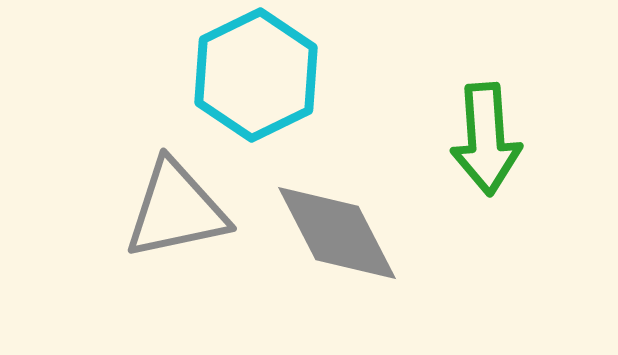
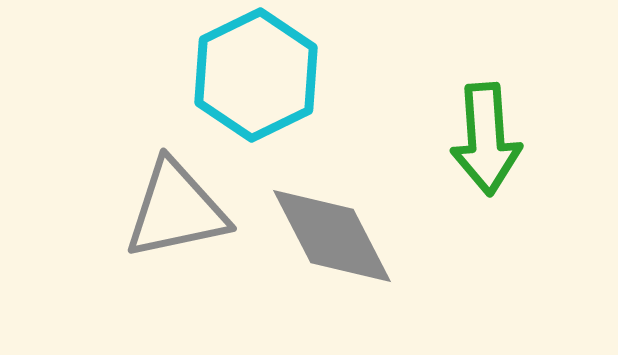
gray diamond: moved 5 px left, 3 px down
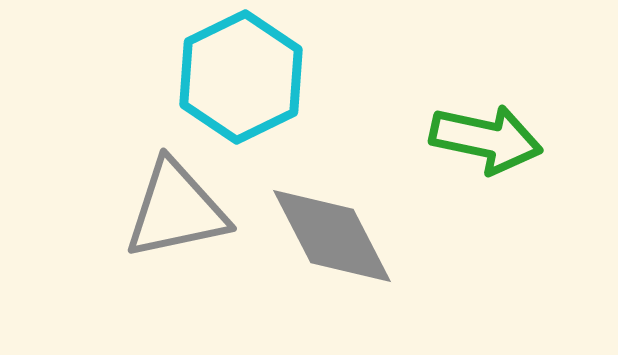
cyan hexagon: moved 15 px left, 2 px down
green arrow: rotated 74 degrees counterclockwise
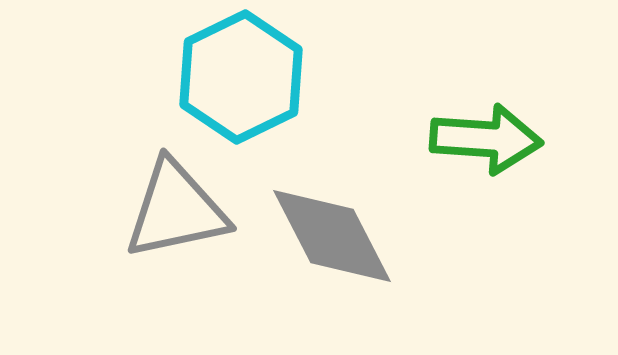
green arrow: rotated 8 degrees counterclockwise
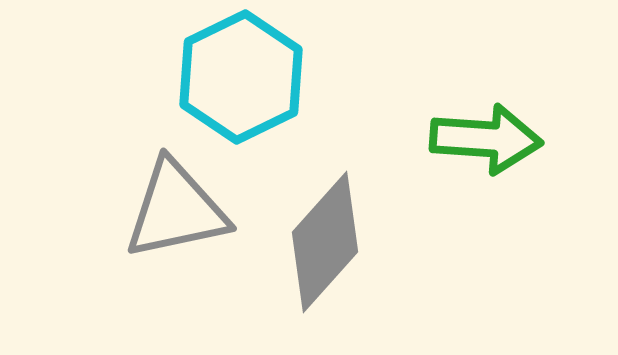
gray diamond: moved 7 px left, 6 px down; rotated 69 degrees clockwise
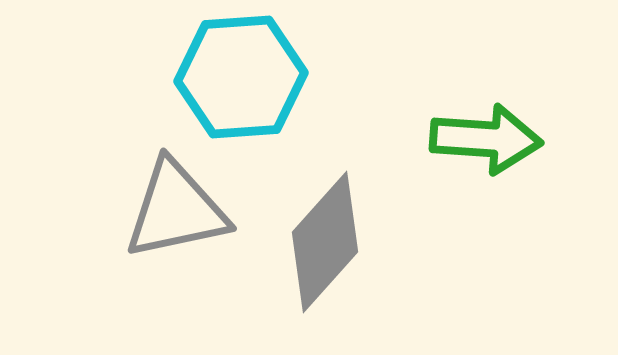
cyan hexagon: rotated 22 degrees clockwise
